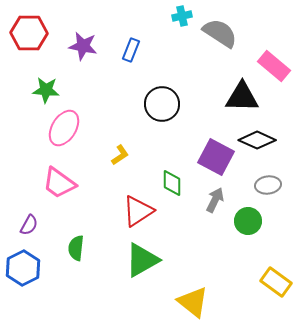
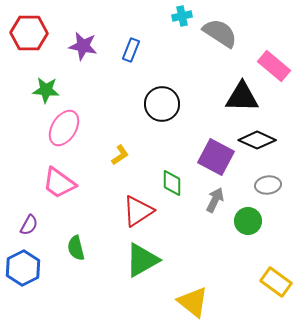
green semicircle: rotated 20 degrees counterclockwise
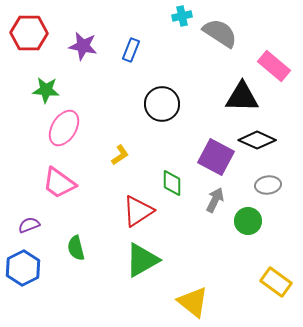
purple semicircle: rotated 140 degrees counterclockwise
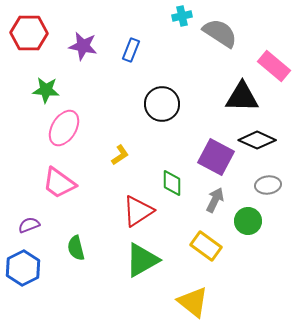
yellow rectangle: moved 70 px left, 36 px up
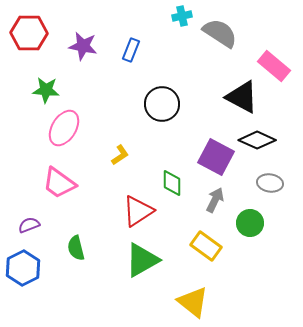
black triangle: rotated 27 degrees clockwise
gray ellipse: moved 2 px right, 2 px up; rotated 15 degrees clockwise
green circle: moved 2 px right, 2 px down
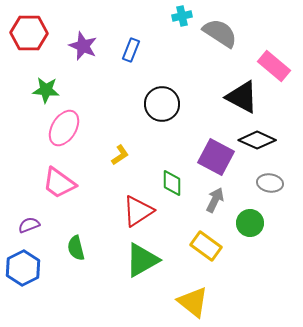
purple star: rotated 12 degrees clockwise
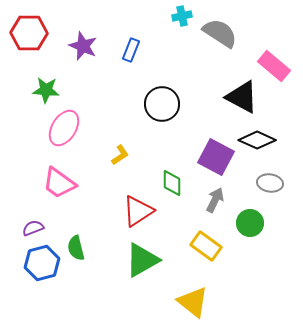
purple semicircle: moved 4 px right, 3 px down
blue hexagon: moved 19 px right, 5 px up; rotated 12 degrees clockwise
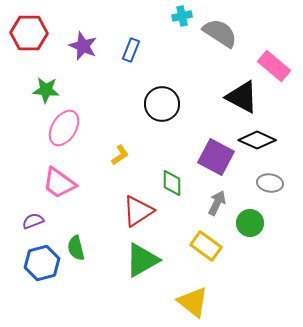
gray arrow: moved 2 px right, 3 px down
purple semicircle: moved 7 px up
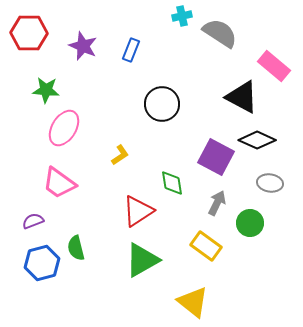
green diamond: rotated 8 degrees counterclockwise
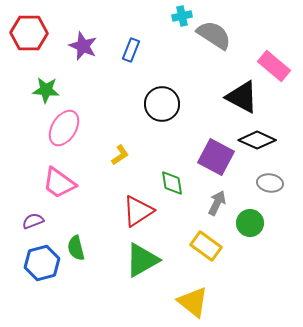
gray semicircle: moved 6 px left, 2 px down
